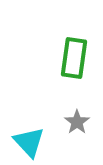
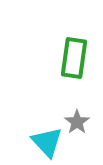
cyan triangle: moved 18 px right
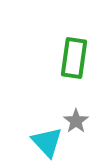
gray star: moved 1 px left, 1 px up
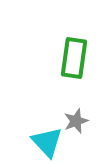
gray star: rotated 15 degrees clockwise
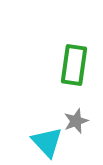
green rectangle: moved 7 px down
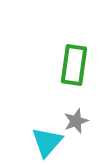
cyan triangle: rotated 24 degrees clockwise
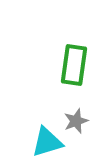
cyan triangle: rotated 32 degrees clockwise
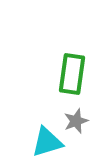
green rectangle: moved 2 px left, 9 px down
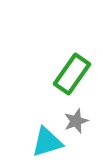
green rectangle: rotated 27 degrees clockwise
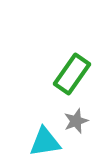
cyan triangle: moved 2 px left; rotated 8 degrees clockwise
